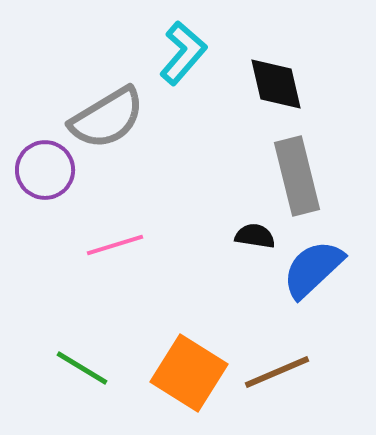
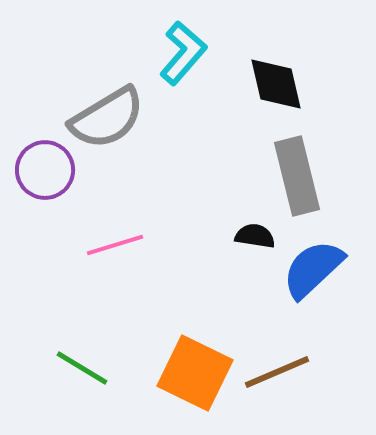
orange square: moved 6 px right; rotated 6 degrees counterclockwise
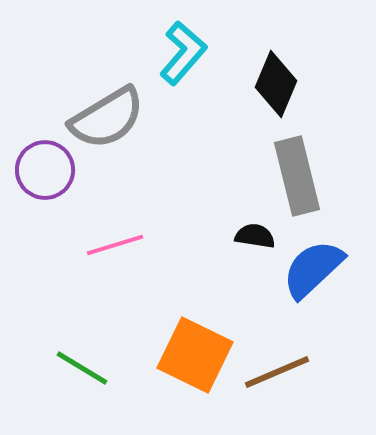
black diamond: rotated 36 degrees clockwise
orange square: moved 18 px up
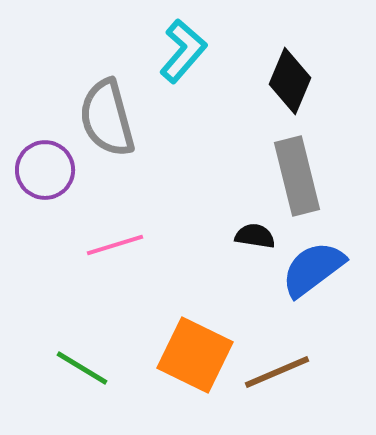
cyan L-shape: moved 2 px up
black diamond: moved 14 px right, 3 px up
gray semicircle: rotated 106 degrees clockwise
blue semicircle: rotated 6 degrees clockwise
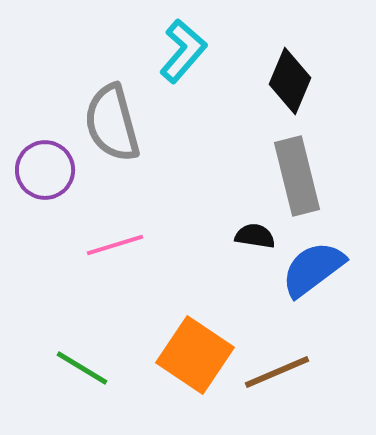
gray semicircle: moved 5 px right, 5 px down
orange square: rotated 8 degrees clockwise
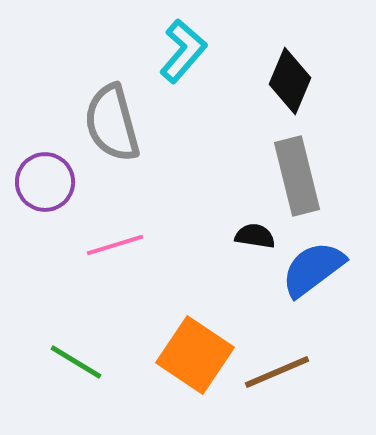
purple circle: moved 12 px down
green line: moved 6 px left, 6 px up
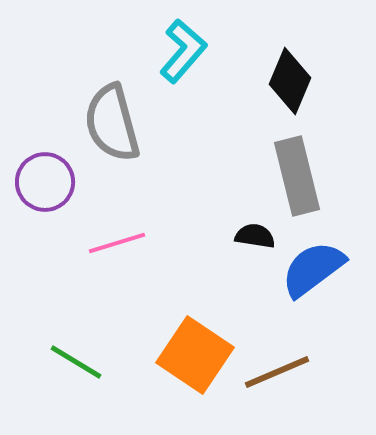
pink line: moved 2 px right, 2 px up
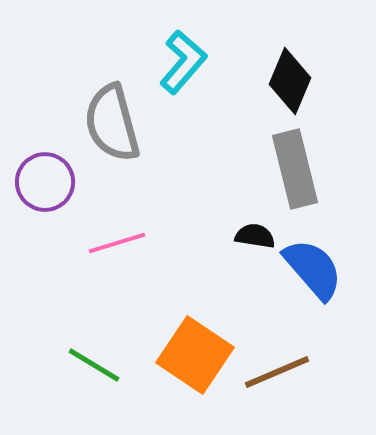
cyan L-shape: moved 11 px down
gray rectangle: moved 2 px left, 7 px up
blue semicircle: rotated 86 degrees clockwise
green line: moved 18 px right, 3 px down
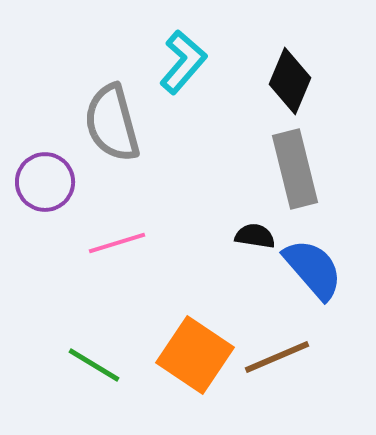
brown line: moved 15 px up
